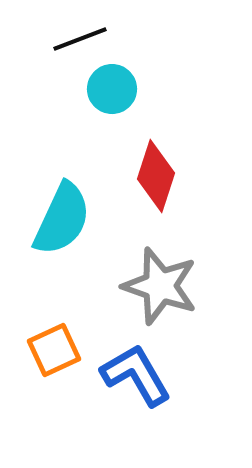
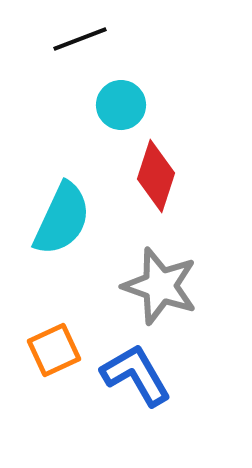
cyan circle: moved 9 px right, 16 px down
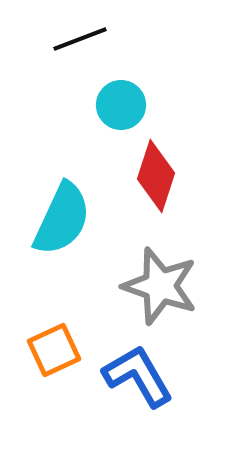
blue L-shape: moved 2 px right, 1 px down
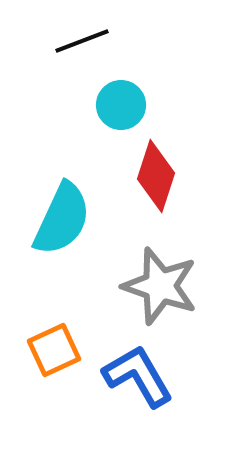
black line: moved 2 px right, 2 px down
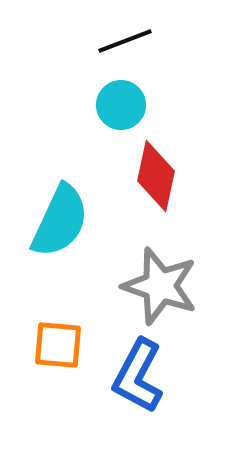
black line: moved 43 px right
red diamond: rotated 6 degrees counterclockwise
cyan semicircle: moved 2 px left, 2 px down
orange square: moved 4 px right, 5 px up; rotated 30 degrees clockwise
blue L-shape: rotated 122 degrees counterclockwise
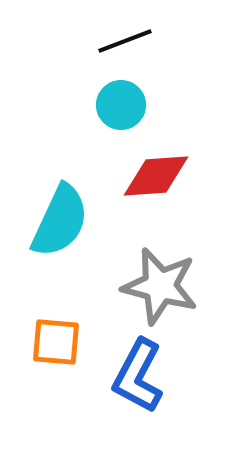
red diamond: rotated 74 degrees clockwise
gray star: rotated 4 degrees counterclockwise
orange square: moved 2 px left, 3 px up
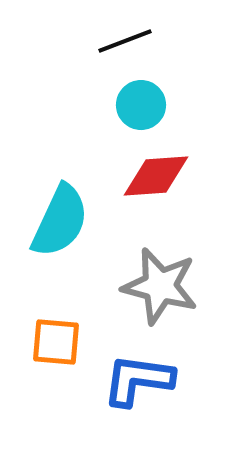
cyan circle: moved 20 px right
blue L-shape: moved 4 px down; rotated 70 degrees clockwise
